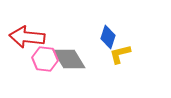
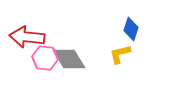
blue diamond: moved 23 px right, 8 px up
pink hexagon: moved 1 px up
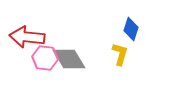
yellow L-shape: rotated 120 degrees clockwise
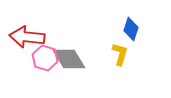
pink hexagon: rotated 10 degrees clockwise
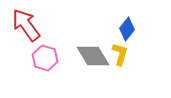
blue diamond: moved 4 px left; rotated 20 degrees clockwise
red arrow: moved 1 px left, 12 px up; rotated 48 degrees clockwise
gray diamond: moved 24 px right, 3 px up
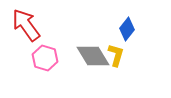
yellow L-shape: moved 4 px left, 1 px down
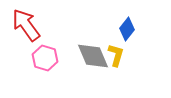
gray diamond: rotated 8 degrees clockwise
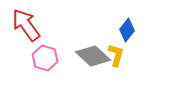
blue diamond: moved 1 px down
gray diamond: rotated 24 degrees counterclockwise
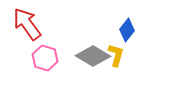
red arrow: moved 1 px right, 1 px up
gray diamond: rotated 12 degrees counterclockwise
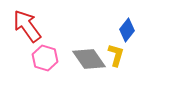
red arrow: moved 2 px down
gray diamond: moved 4 px left, 3 px down; rotated 24 degrees clockwise
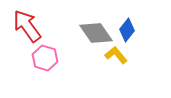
yellow L-shape: rotated 55 degrees counterclockwise
gray diamond: moved 7 px right, 26 px up
